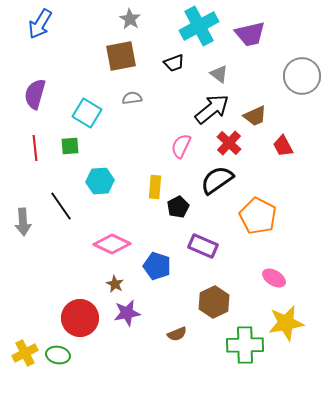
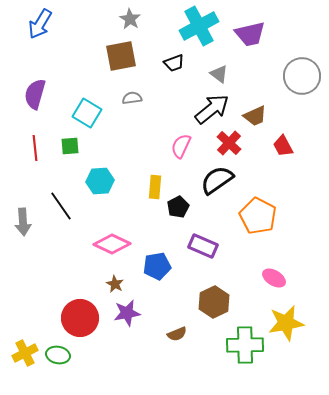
blue pentagon: rotated 28 degrees counterclockwise
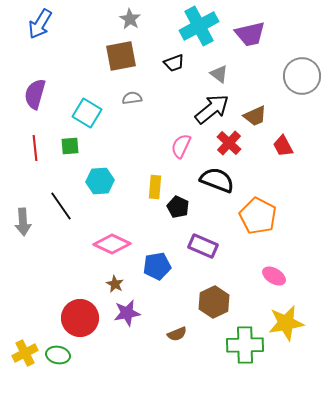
black semicircle: rotated 56 degrees clockwise
black pentagon: rotated 20 degrees counterclockwise
pink ellipse: moved 2 px up
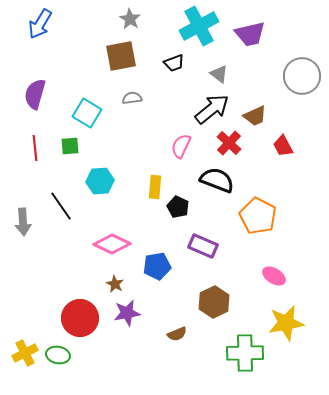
green cross: moved 8 px down
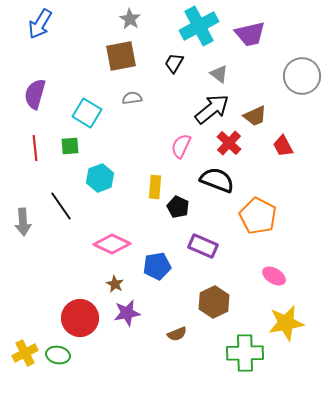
black trapezoid: rotated 140 degrees clockwise
cyan hexagon: moved 3 px up; rotated 16 degrees counterclockwise
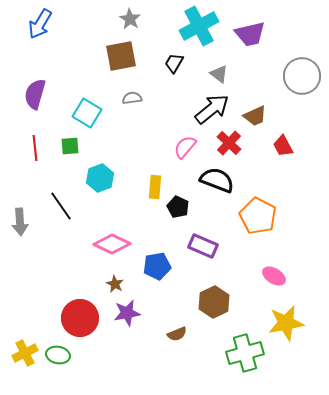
pink semicircle: moved 4 px right, 1 px down; rotated 15 degrees clockwise
gray arrow: moved 3 px left
green cross: rotated 15 degrees counterclockwise
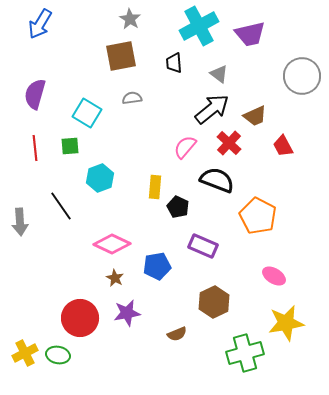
black trapezoid: rotated 35 degrees counterclockwise
brown star: moved 6 px up
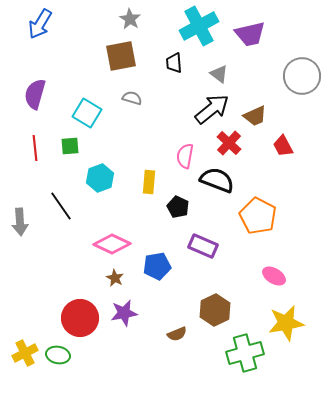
gray semicircle: rotated 24 degrees clockwise
pink semicircle: moved 9 px down; rotated 30 degrees counterclockwise
yellow rectangle: moved 6 px left, 5 px up
brown hexagon: moved 1 px right, 8 px down
purple star: moved 3 px left
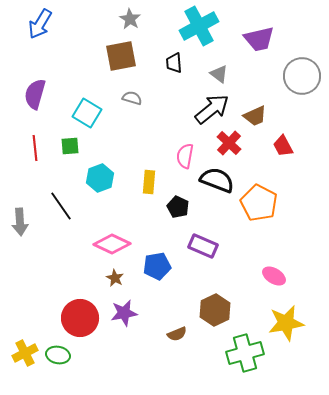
purple trapezoid: moved 9 px right, 5 px down
orange pentagon: moved 1 px right, 13 px up
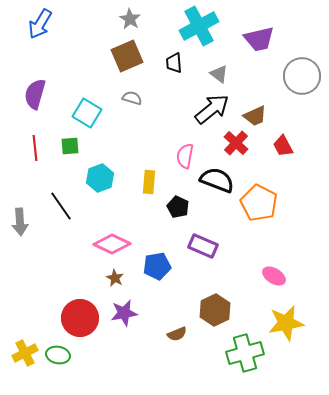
brown square: moved 6 px right; rotated 12 degrees counterclockwise
red cross: moved 7 px right
